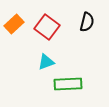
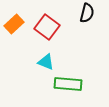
black semicircle: moved 9 px up
cyan triangle: rotated 42 degrees clockwise
green rectangle: rotated 8 degrees clockwise
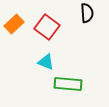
black semicircle: rotated 18 degrees counterclockwise
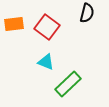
black semicircle: rotated 18 degrees clockwise
orange rectangle: rotated 36 degrees clockwise
green rectangle: rotated 48 degrees counterclockwise
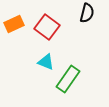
orange rectangle: rotated 18 degrees counterclockwise
green rectangle: moved 5 px up; rotated 12 degrees counterclockwise
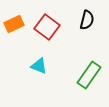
black semicircle: moved 7 px down
cyan triangle: moved 7 px left, 4 px down
green rectangle: moved 21 px right, 4 px up
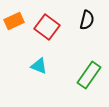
orange rectangle: moved 3 px up
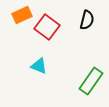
orange rectangle: moved 8 px right, 6 px up
green rectangle: moved 2 px right, 6 px down
